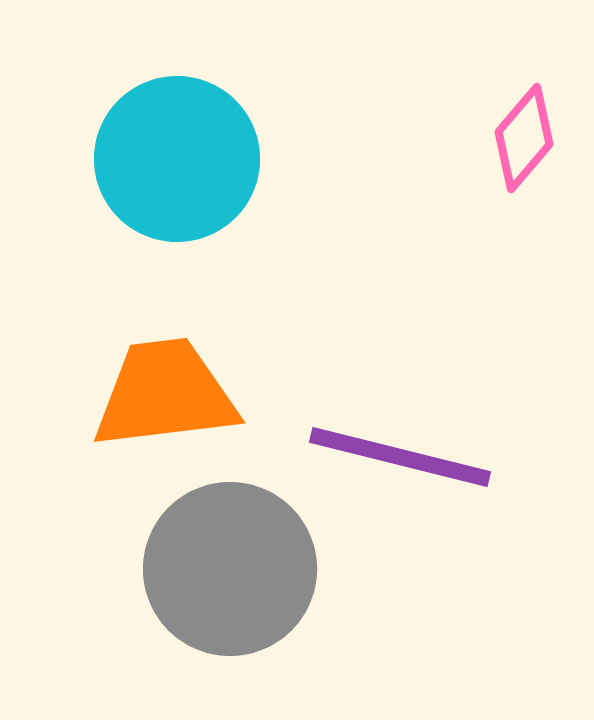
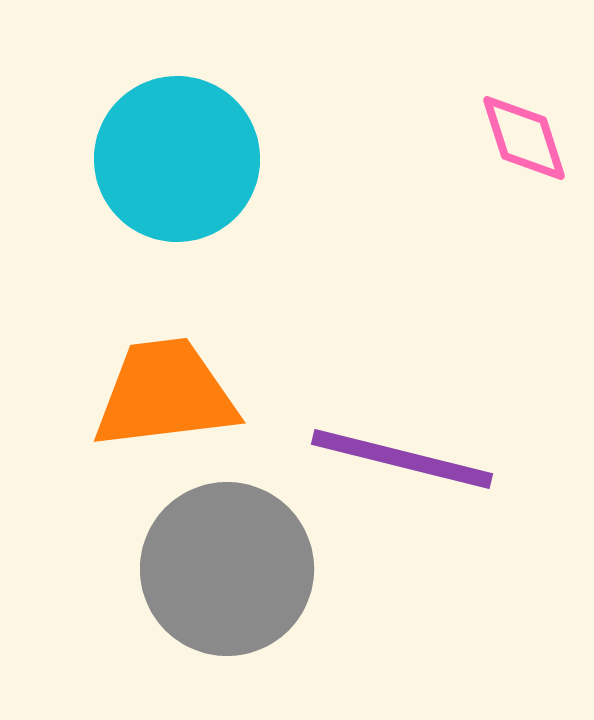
pink diamond: rotated 58 degrees counterclockwise
purple line: moved 2 px right, 2 px down
gray circle: moved 3 px left
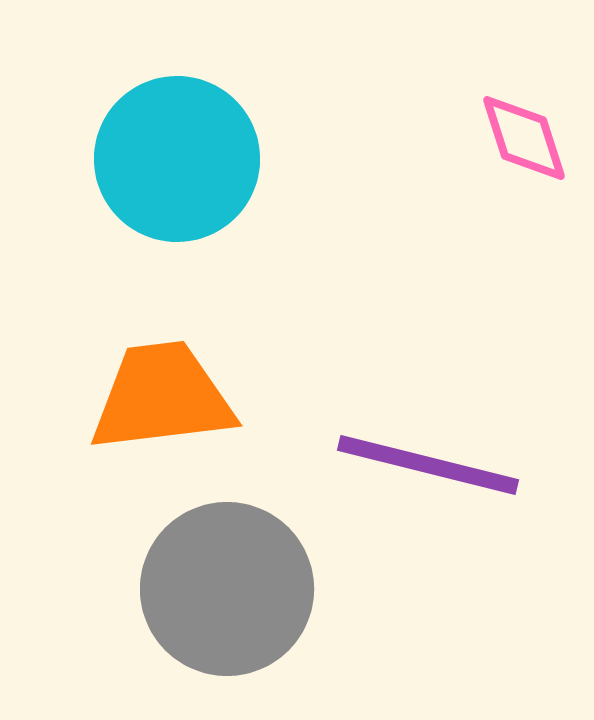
orange trapezoid: moved 3 px left, 3 px down
purple line: moved 26 px right, 6 px down
gray circle: moved 20 px down
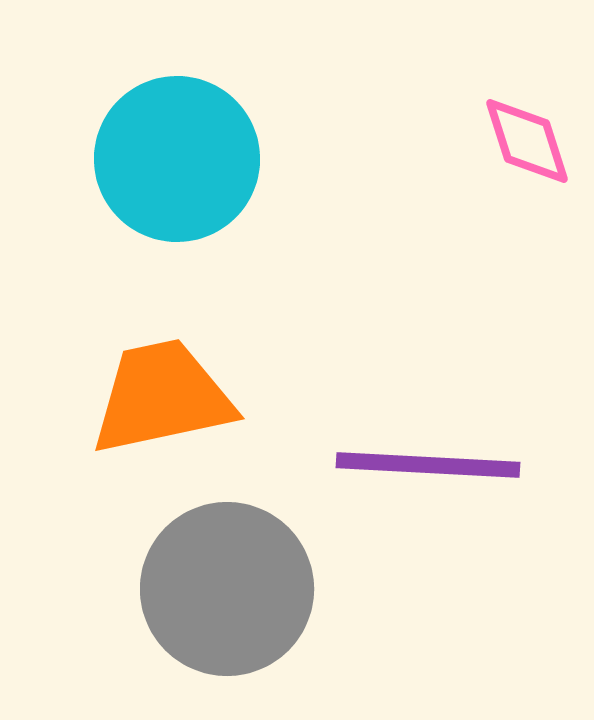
pink diamond: moved 3 px right, 3 px down
orange trapezoid: rotated 5 degrees counterclockwise
purple line: rotated 11 degrees counterclockwise
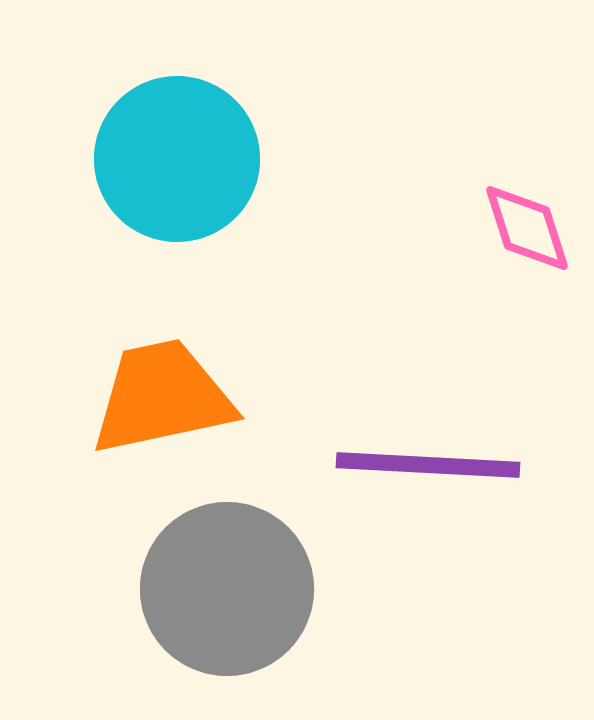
pink diamond: moved 87 px down
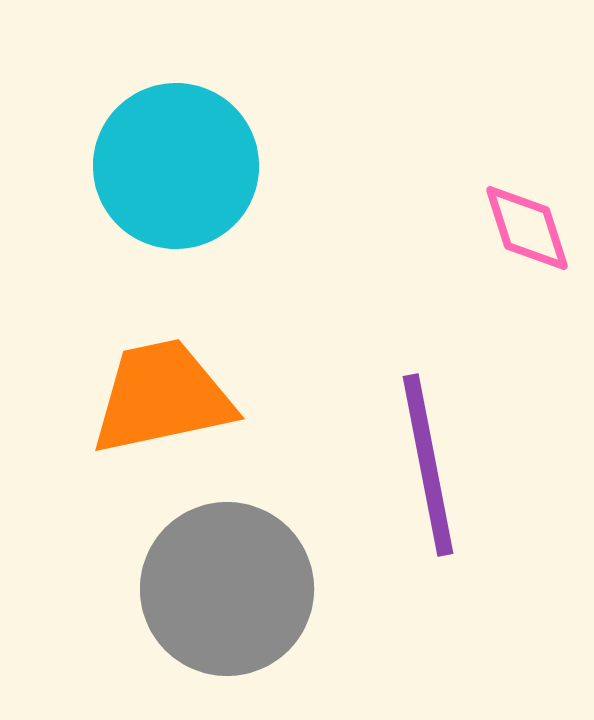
cyan circle: moved 1 px left, 7 px down
purple line: rotated 76 degrees clockwise
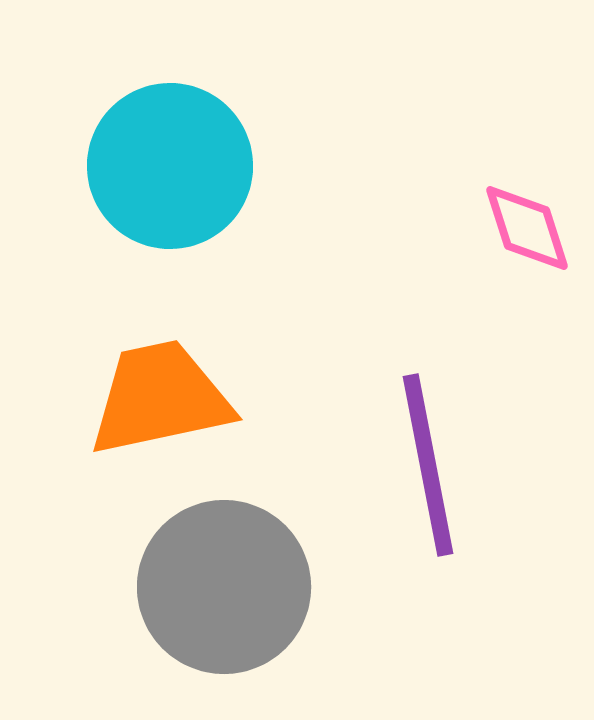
cyan circle: moved 6 px left
orange trapezoid: moved 2 px left, 1 px down
gray circle: moved 3 px left, 2 px up
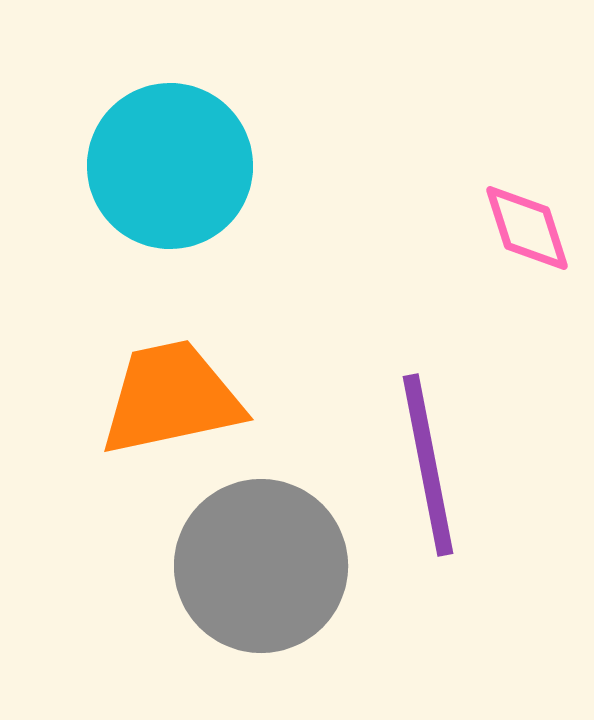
orange trapezoid: moved 11 px right
gray circle: moved 37 px right, 21 px up
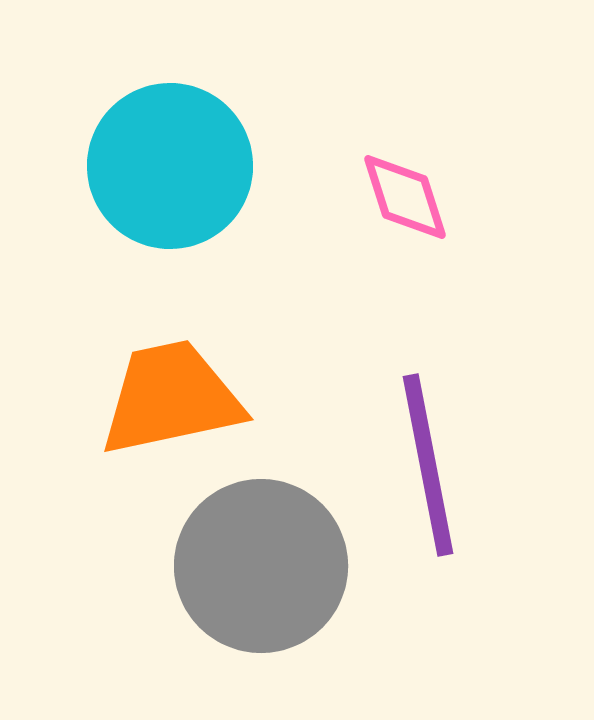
pink diamond: moved 122 px left, 31 px up
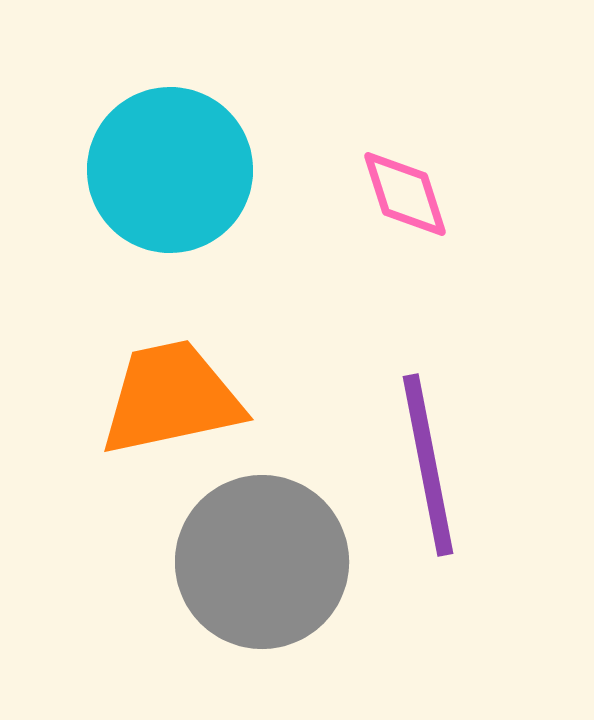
cyan circle: moved 4 px down
pink diamond: moved 3 px up
gray circle: moved 1 px right, 4 px up
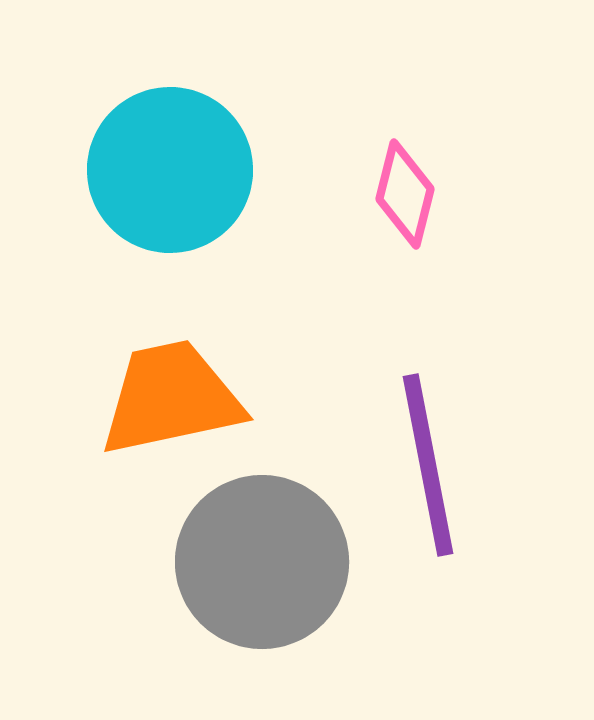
pink diamond: rotated 32 degrees clockwise
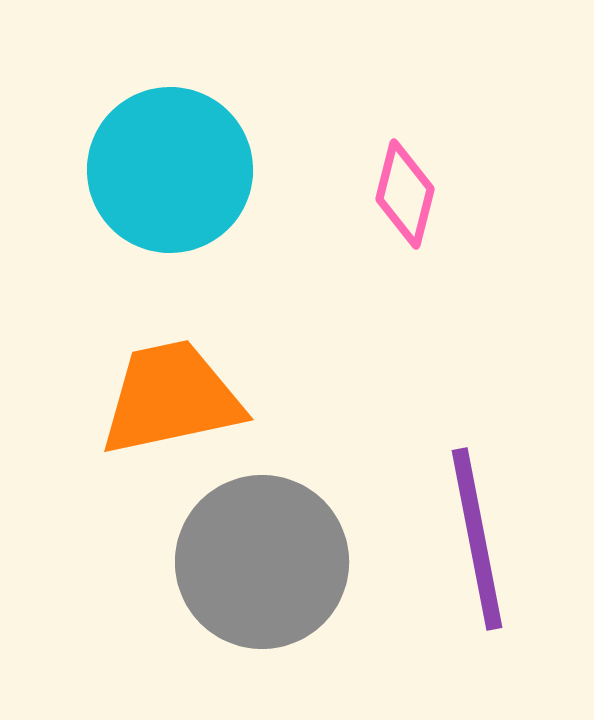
purple line: moved 49 px right, 74 px down
